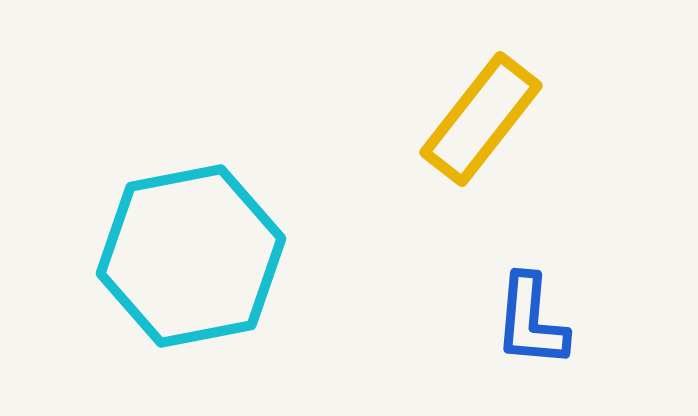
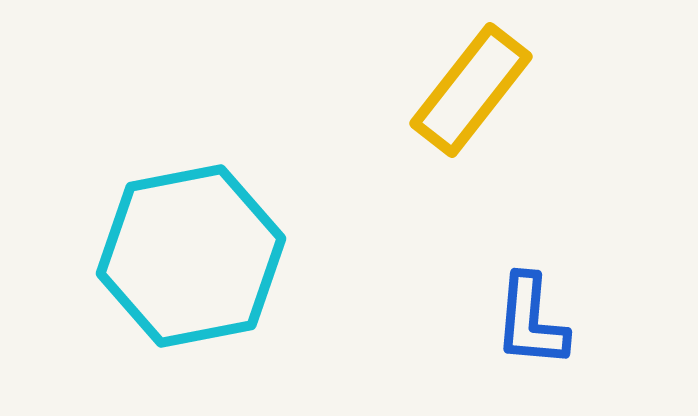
yellow rectangle: moved 10 px left, 29 px up
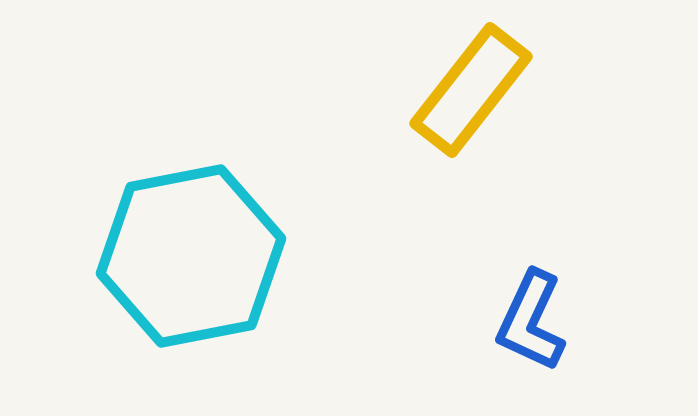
blue L-shape: rotated 20 degrees clockwise
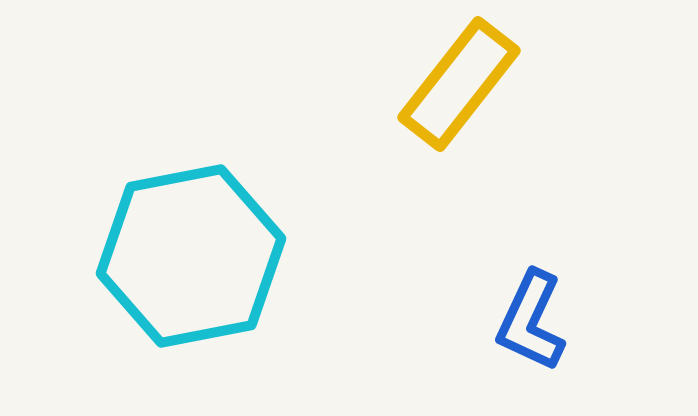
yellow rectangle: moved 12 px left, 6 px up
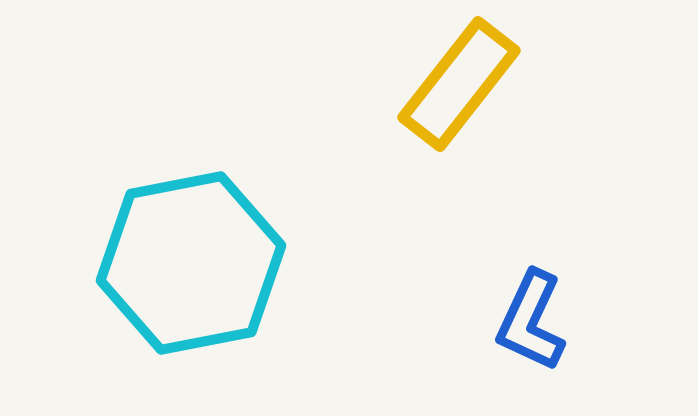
cyan hexagon: moved 7 px down
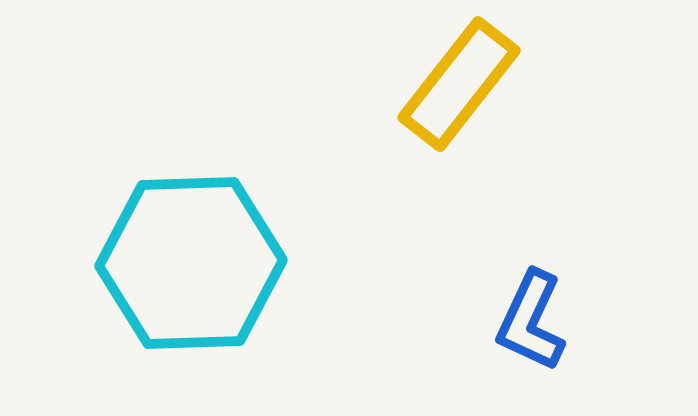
cyan hexagon: rotated 9 degrees clockwise
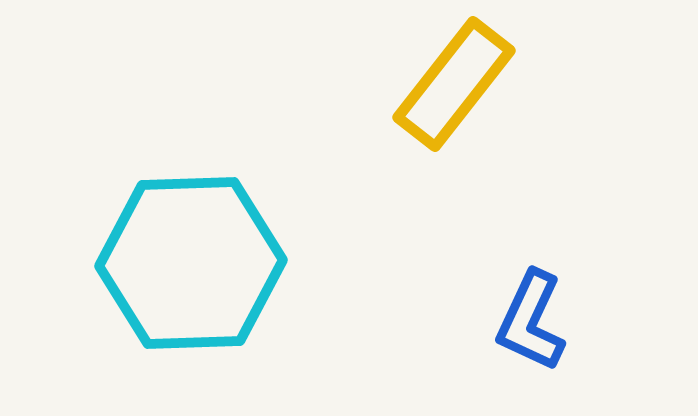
yellow rectangle: moved 5 px left
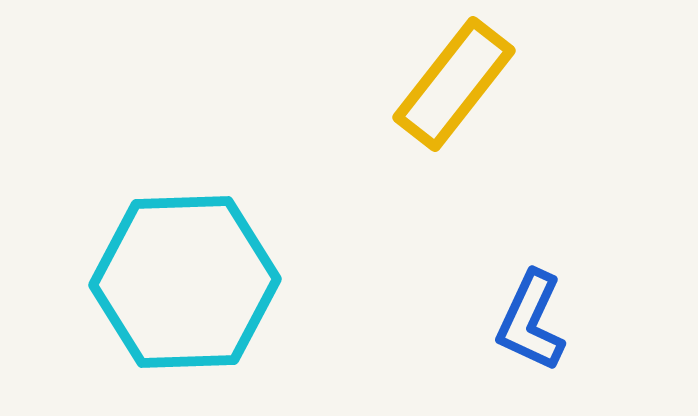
cyan hexagon: moved 6 px left, 19 px down
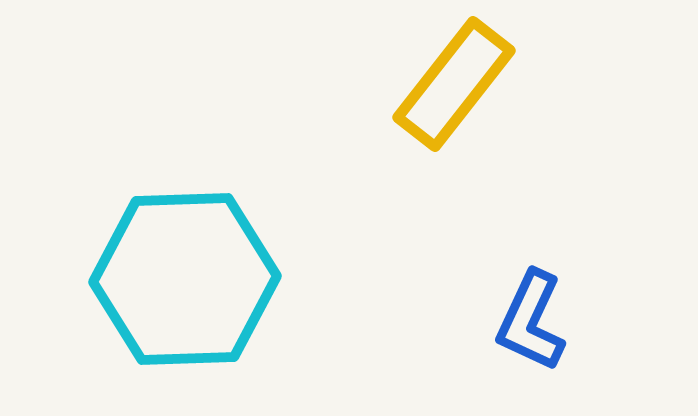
cyan hexagon: moved 3 px up
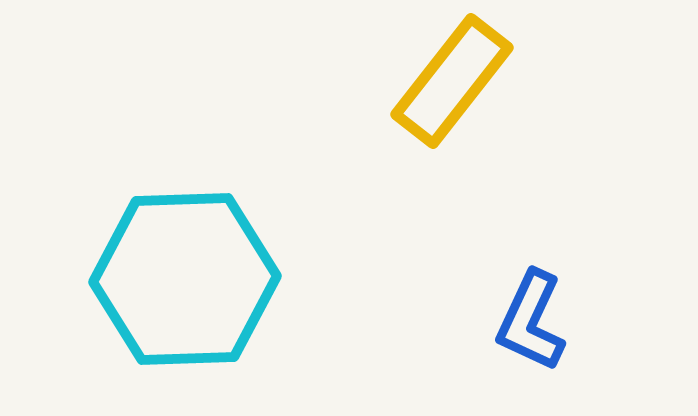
yellow rectangle: moved 2 px left, 3 px up
